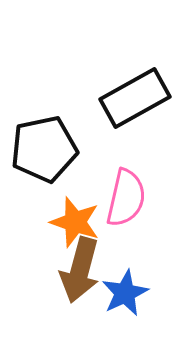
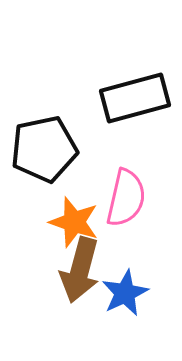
black rectangle: rotated 14 degrees clockwise
orange star: moved 1 px left
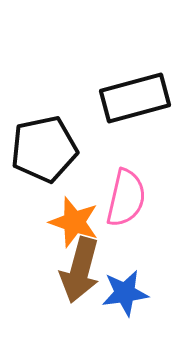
blue star: rotated 18 degrees clockwise
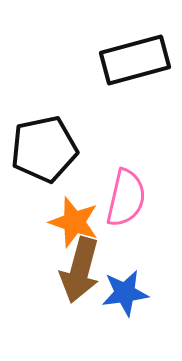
black rectangle: moved 38 px up
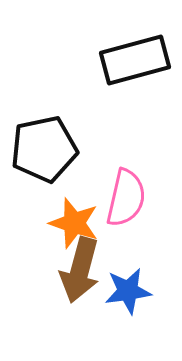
orange star: moved 1 px down
blue star: moved 3 px right, 2 px up
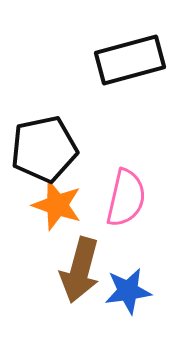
black rectangle: moved 5 px left
orange star: moved 17 px left, 18 px up
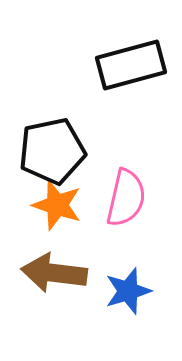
black rectangle: moved 1 px right, 5 px down
black pentagon: moved 8 px right, 2 px down
brown arrow: moved 26 px left, 3 px down; rotated 82 degrees clockwise
blue star: rotated 9 degrees counterclockwise
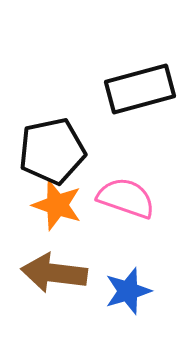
black rectangle: moved 9 px right, 24 px down
pink semicircle: rotated 84 degrees counterclockwise
